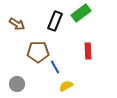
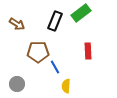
yellow semicircle: rotated 56 degrees counterclockwise
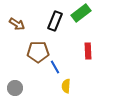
gray circle: moved 2 px left, 4 px down
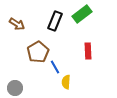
green rectangle: moved 1 px right, 1 px down
brown pentagon: rotated 30 degrees counterclockwise
yellow semicircle: moved 4 px up
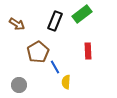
gray circle: moved 4 px right, 3 px up
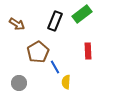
gray circle: moved 2 px up
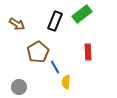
red rectangle: moved 1 px down
gray circle: moved 4 px down
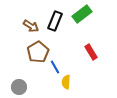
brown arrow: moved 14 px right, 2 px down
red rectangle: moved 3 px right; rotated 28 degrees counterclockwise
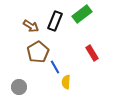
red rectangle: moved 1 px right, 1 px down
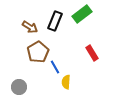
brown arrow: moved 1 px left, 1 px down
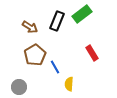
black rectangle: moved 2 px right
brown pentagon: moved 3 px left, 3 px down
yellow semicircle: moved 3 px right, 2 px down
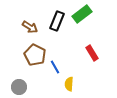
brown pentagon: rotated 15 degrees counterclockwise
